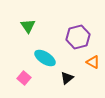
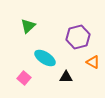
green triangle: rotated 21 degrees clockwise
black triangle: moved 1 px left, 1 px up; rotated 40 degrees clockwise
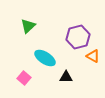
orange triangle: moved 6 px up
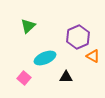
purple hexagon: rotated 10 degrees counterclockwise
cyan ellipse: rotated 55 degrees counterclockwise
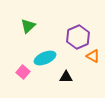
pink square: moved 1 px left, 6 px up
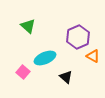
green triangle: rotated 35 degrees counterclockwise
black triangle: rotated 40 degrees clockwise
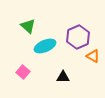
cyan ellipse: moved 12 px up
black triangle: moved 3 px left; rotated 40 degrees counterclockwise
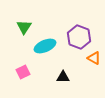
green triangle: moved 4 px left, 1 px down; rotated 21 degrees clockwise
purple hexagon: moved 1 px right; rotated 15 degrees counterclockwise
orange triangle: moved 1 px right, 2 px down
pink square: rotated 24 degrees clockwise
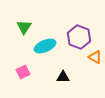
orange triangle: moved 1 px right, 1 px up
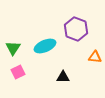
green triangle: moved 11 px left, 21 px down
purple hexagon: moved 3 px left, 8 px up
orange triangle: rotated 24 degrees counterclockwise
pink square: moved 5 px left
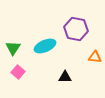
purple hexagon: rotated 10 degrees counterclockwise
pink square: rotated 24 degrees counterclockwise
black triangle: moved 2 px right
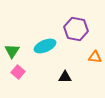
green triangle: moved 1 px left, 3 px down
